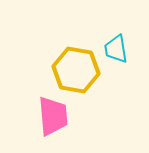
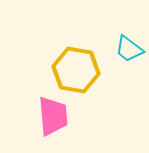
cyan trapezoid: moved 13 px right; rotated 44 degrees counterclockwise
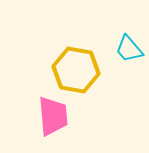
cyan trapezoid: rotated 12 degrees clockwise
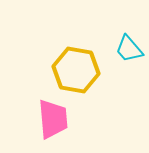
pink trapezoid: moved 3 px down
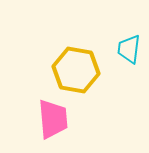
cyan trapezoid: rotated 48 degrees clockwise
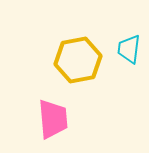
yellow hexagon: moved 2 px right, 10 px up; rotated 21 degrees counterclockwise
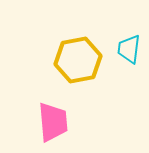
pink trapezoid: moved 3 px down
